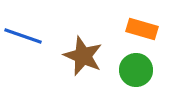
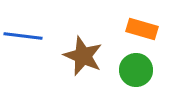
blue line: rotated 12 degrees counterclockwise
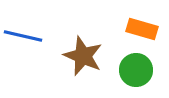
blue line: rotated 6 degrees clockwise
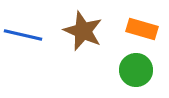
blue line: moved 1 px up
brown star: moved 25 px up
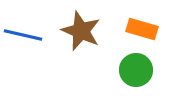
brown star: moved 2 px left
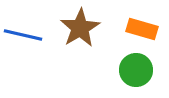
brown star: moved 1 px left, 3 px up; rotated 18 degrees clockwise
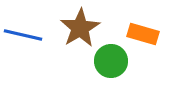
orange rectangle: moved 1 px right, 5 px down
green circle: moved 25 px left, 9 px up
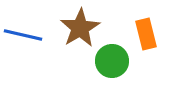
orange rectangle: moved 3 px right; rotated 60 degrees clockwise
green circle: moved 1 px right
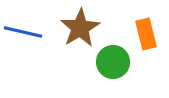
blue line: moved 3 px up
green circle: moved 1 px right, 1 px down
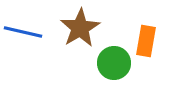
orange rectangle: moved 7 px down; rotated 24 degrees clockwise
green circle: moved 1 px right, 1 px down
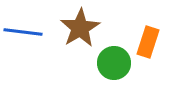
blue line: rotated 6 degrees counterclockwise
orange rectangle: moved 2 px right, 1 px down; rotated 8 degrees clockwise
